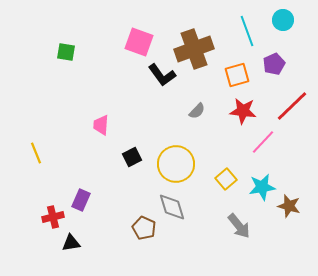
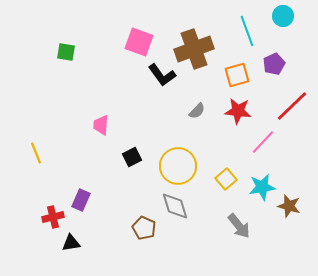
cyan circle: moved 4 px up
red star: moved 5 px left
yellow circle: moved 2 px right, 2 px down
gray diamond: moved 3 px right, 1 px up
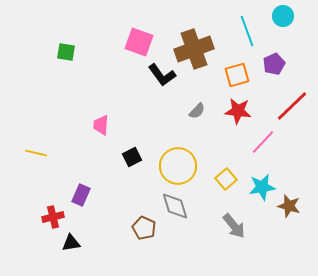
yellow line: rotated 55 degrees counterclockwise
purple rectangle: moved 5 px up
gray arrow: moved 5 px left
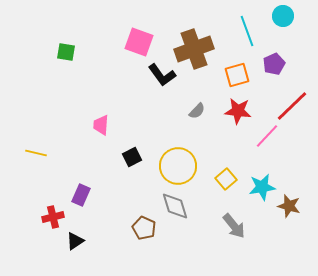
pink line: moved 4 px right, 6 px up
black triangle: moved 4 px right, 2 px up; rotated 24 degrees counterclockwise
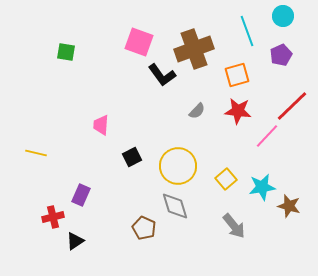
purple pentagon: moved 7 px right, 9 px up
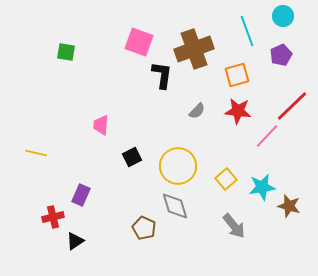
black L-shape: rotated 136 degrees counterclockwise
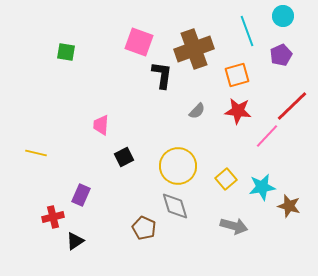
black square: moved 8 px left
gray arrow: rotated 36 degrees counterclockwise
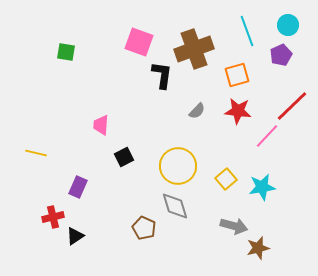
cyan circle: moved 5 px right, 9 px down
purple rectangle: moved 3 px left, 8 px up
brown star: moved 31 px left, 42 px down; rotated 30 degrees counterclockwise
black triangle: moved 5 px up
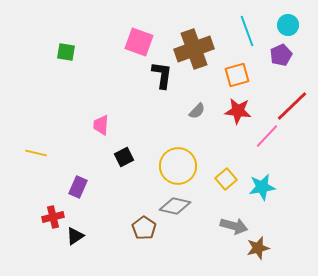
gray diamond: rotated 60 degrees counterclockwise
brown pentagon: rotated 10 degrees clockwise
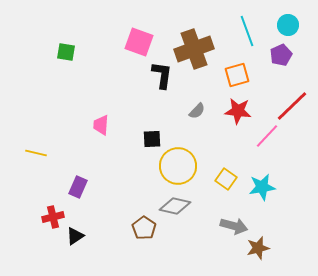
black square: moved 28 px right, 18 px up; rotated 24 degrees clockwise
yellow square: rotated 15 degrees counterclockwise
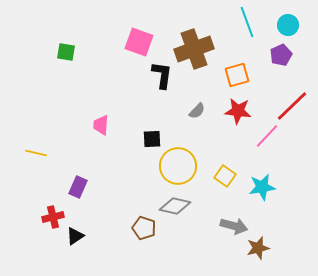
cyan line: moved 9 px up
yellow square: moved 1 px left, 3 px up
brown pentagon: rotated 15 degrees counterclockwise
